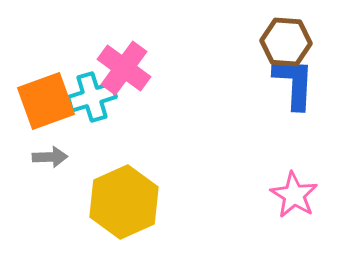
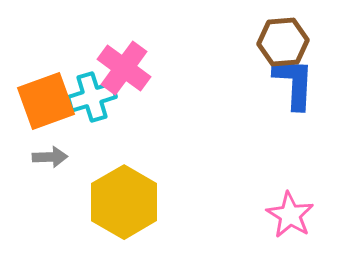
brown hexagon: moved 3 px left; rotated 9 degrees counterclockwise
pink star: moved 4 px left, 20 px down
yellow hexagon: rotated 6 degrees counterclockwise
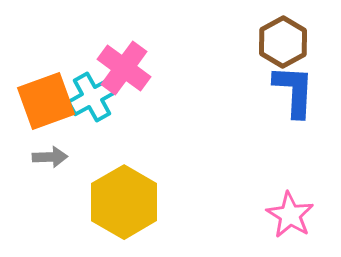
brown hexagon: rotated 24 degrees counterclockwise
blue L-shape: moved 8 px down
cyan cross: rotated 12 degrees counterclockwise
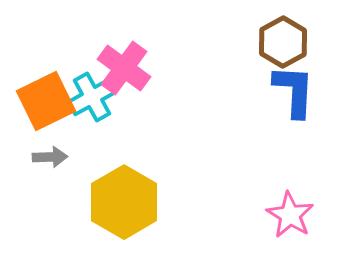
orange square: rotated 6 degrees counterclockwise
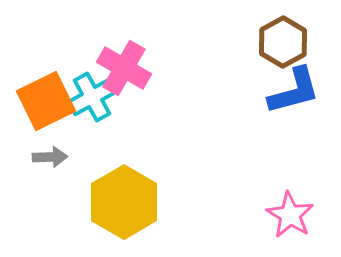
pink cross: rotated 6 degrees counterclockwise
blue L-shape: rotated 72 degrees clockwise
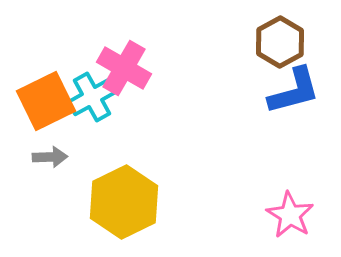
brown hexagon: moved 3 px left
yellow hexagon: rotated 4 degrees clockwise
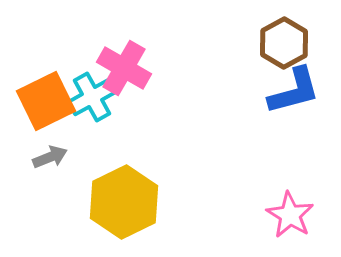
brown hexagon: moved 4 px right, 1 px down
gray arrow: rotated 20 degrees counterclockwise
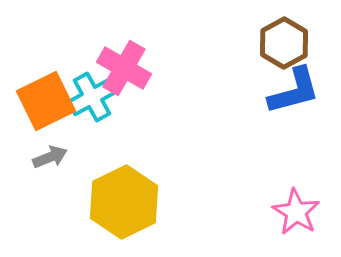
pink star: moved 6 px right, 3 px up
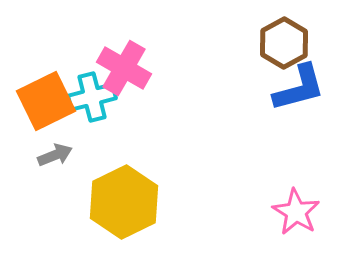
blue L-shape: moved 5 px right, 3 px up
cyan cross: rotated 15 degrees clockwise
gray arrow: moved 5 px right, 2 px up
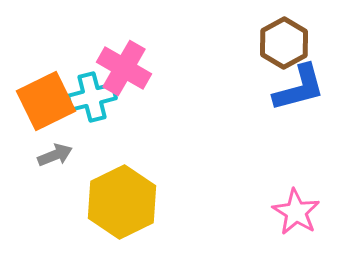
yellow hexagon: moved 2 px left
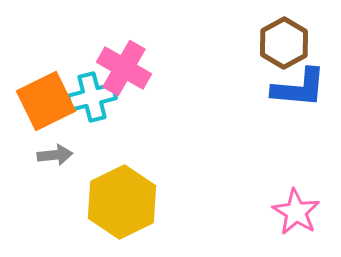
blue L-shape: rotated 20 degrees clockwise
gray arrow: rotated 16 degrees clockwise
